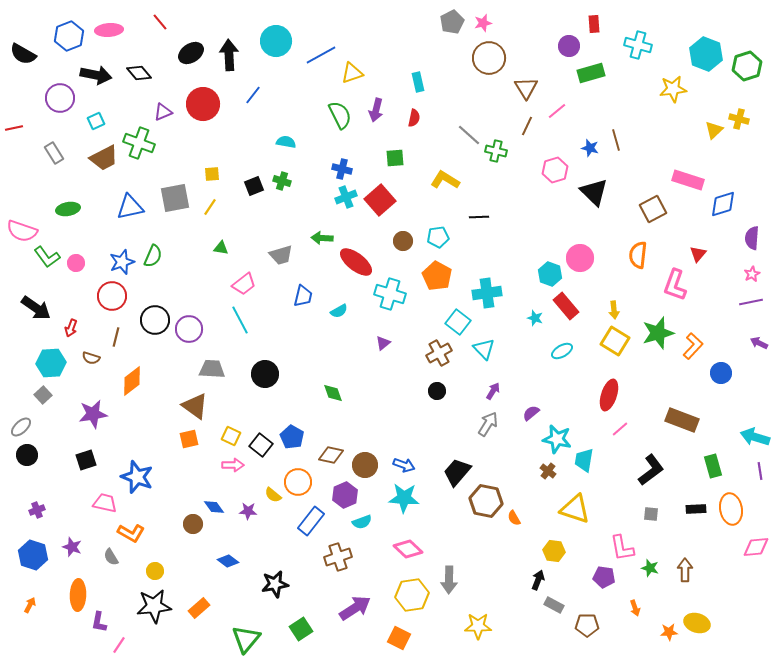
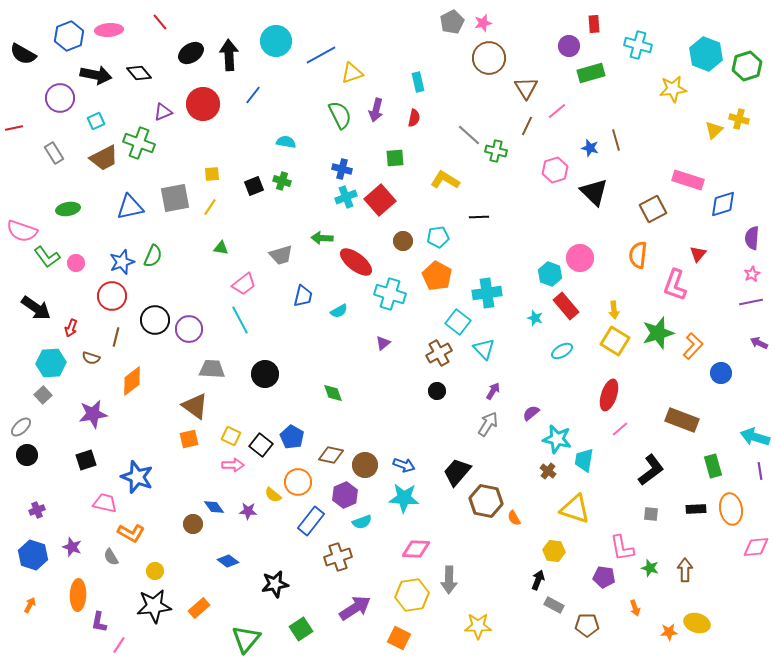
pink diamond at (408, 549): moved 8 px right; rotated 40 degrees counterclockwise
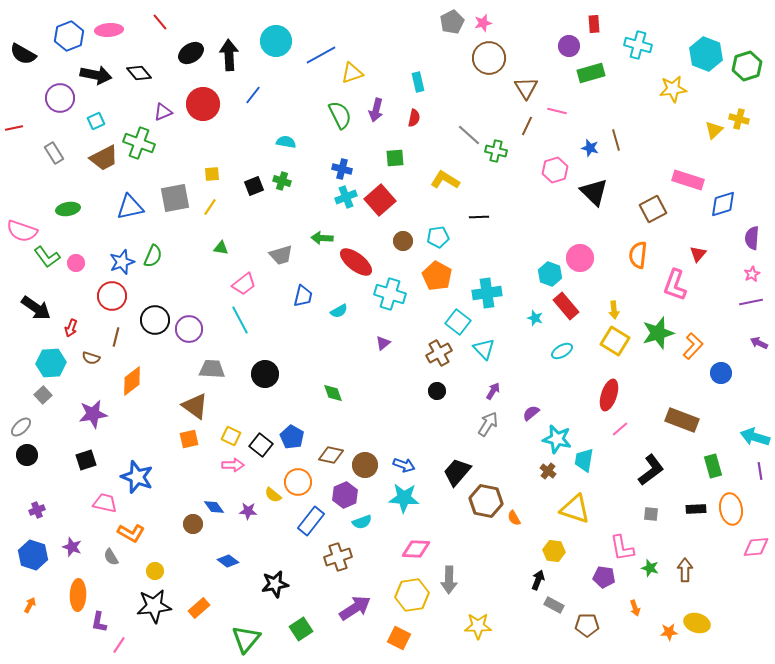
pink line at (557, 111): rotated 54 degrees clockwise
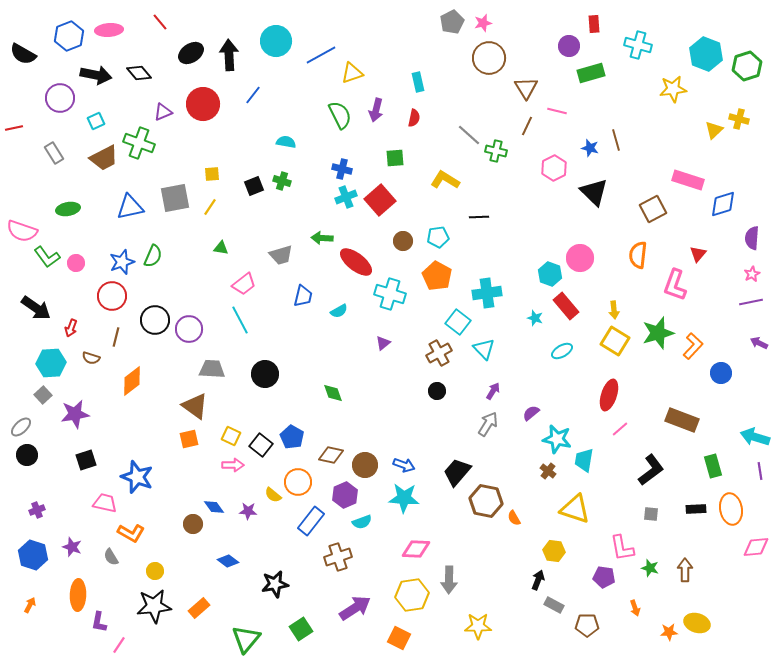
pink hexagon at (555, 170): moved 1 px left, 2 px up; rotated 10 degrees counterclockwise
purple star at (93, 414): moved 18 px left
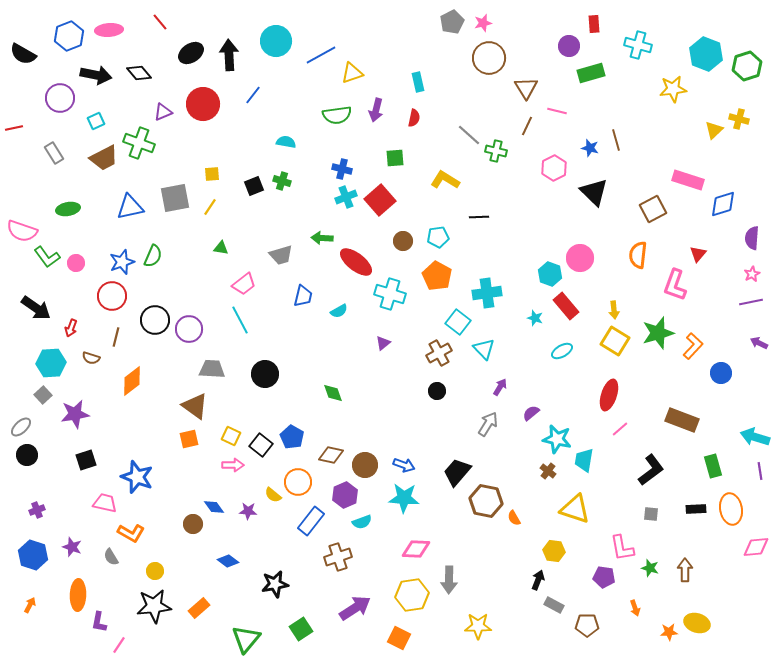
green semicircle at (340, 115): moved 3 px left; rotated 108 degrees clockwise
purple arrow at (493, 391): moved 7 px right, 4 px up
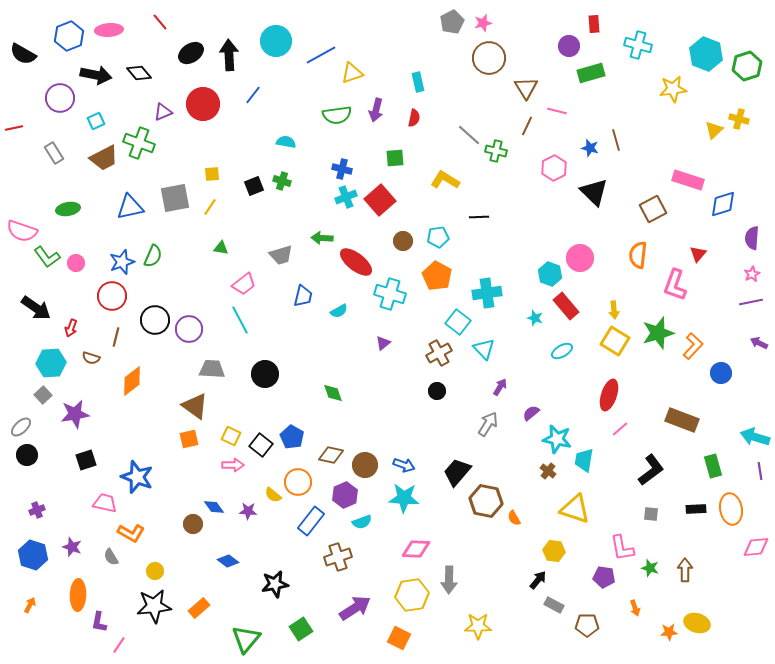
black arrow at (538, 580): rotated 18 degrees clockwise
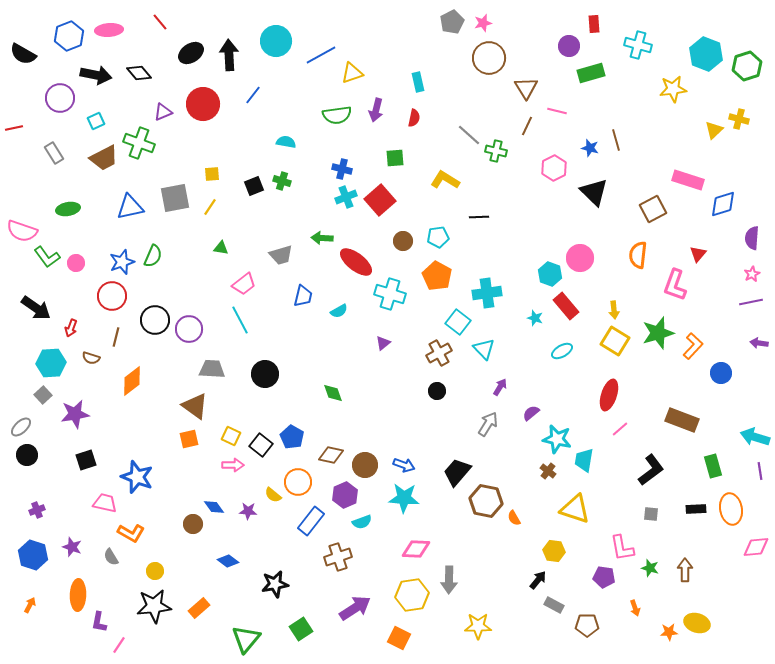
purple arrow at (759, 343): rotated 18 degrees counterclockwise
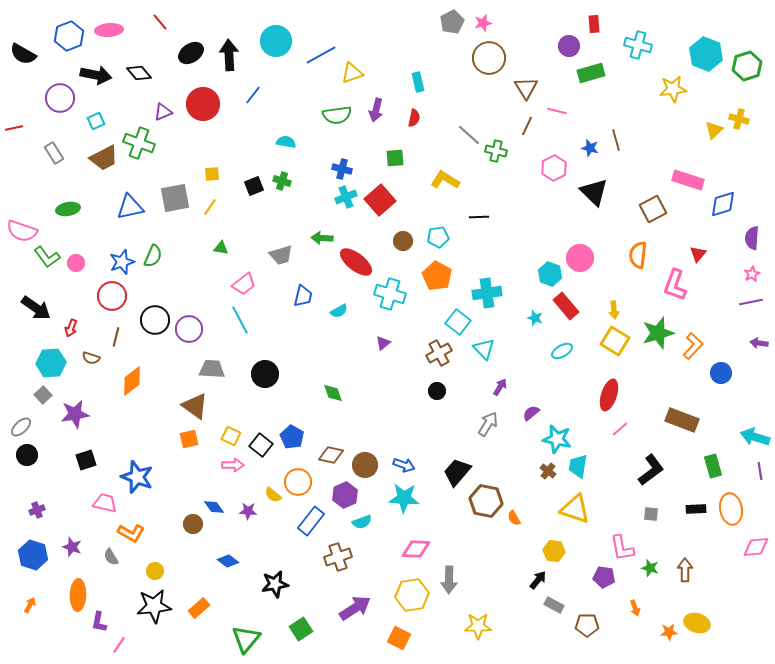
cyan trapezoid at (584, 460): moved 6 px left, 6 px down
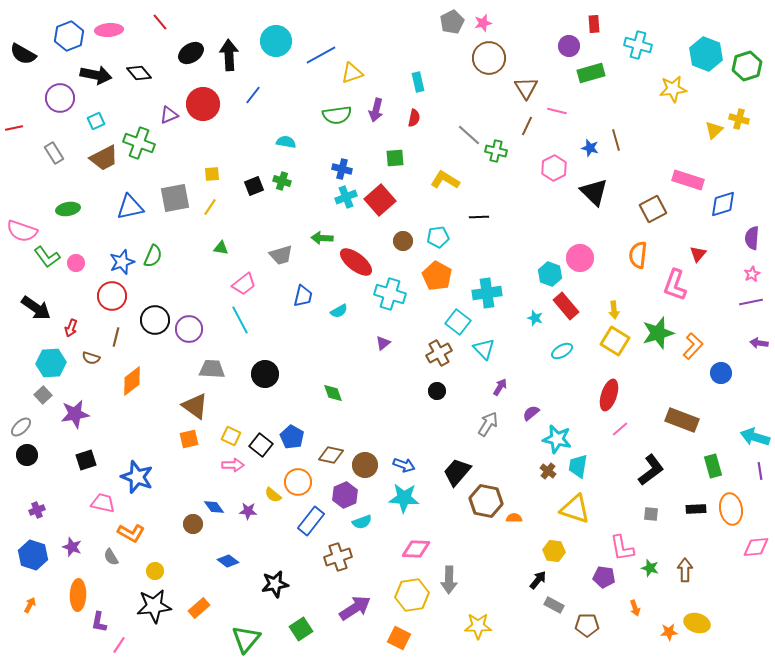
purple triangle at (163, 112): moved 6 px right, 3 px down
pink trapezoid at (105, 503): moved 2 px left
orange semicircle at (514, 518): rotated 119 degrees clockwise
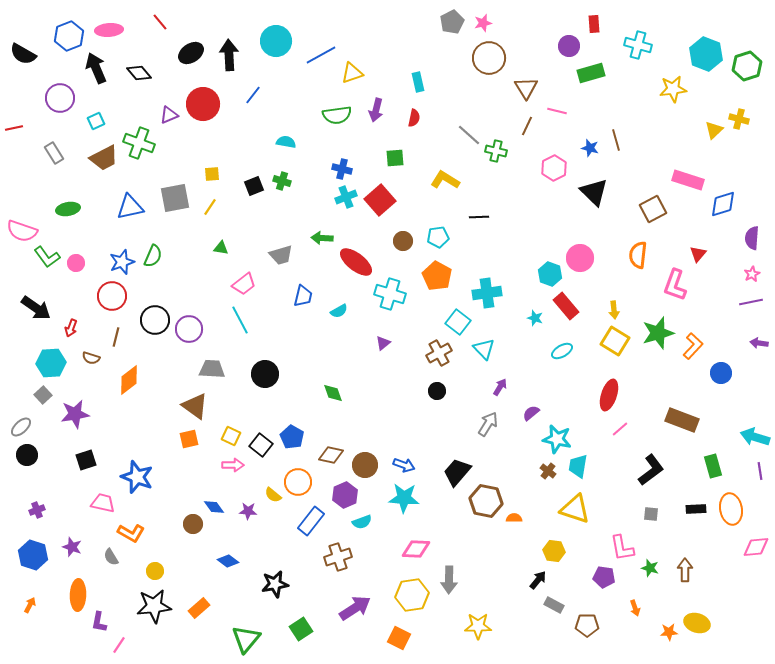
black arrow at (96, 75): moved 7 px up; rotated 124 degrees counterclockwise
orange diamond at (132, 381): moved 3 px left, 1 px up
